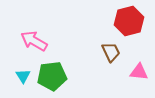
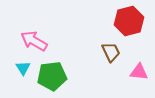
cyan triangle: moved 8 px up
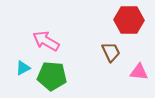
red hexagon: moved 1 px up; rotated 16 degrees clockwise
pink arrow: moved 12 px right
cyan triangle: rotated 35 degrees clockwise
green pentagon: rotated 12 degrees clockwise
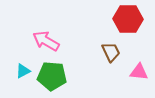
red hexagon: moved 1 px left, 1 px up
cyan triangle: moved 3 px down
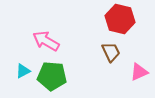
red hexagon: moved 8 px left; rotated 12 degrees clockwise
pink triangle: rotated 30 degrees counterclockwise
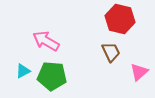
pink triangle: rotated 18 degrees counterclockwise
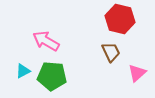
pink triangle: moved 2 px left, 1 px down
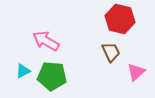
pink triangle: moved 1 px left, 1 px up
